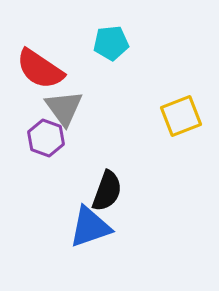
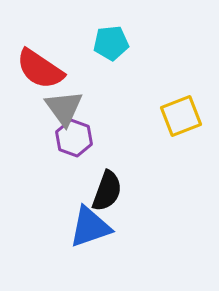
purple hexagon: moved 28 px right
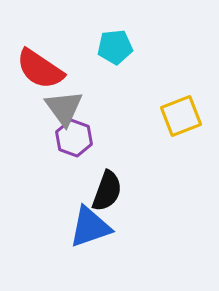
cyan pentagon: moved 4 px right, 4 px down
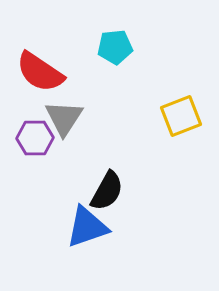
red semicircle: moved 3 px down
gray triangle: moved 10 px down; rotated 9 degrees clockwise
purple hexagon: moved 39 px left; rotated 21 degrees counterclockwise
black semicircle: rotated 9 degrees clockwise
blue triangle: moved 3 px left
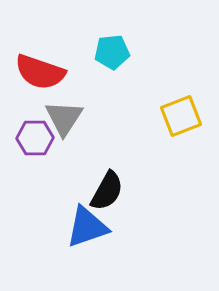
cyan pentagon: moved 3 px left, 5 px down
red semicircle: rotated 15 degrees counterclockwise
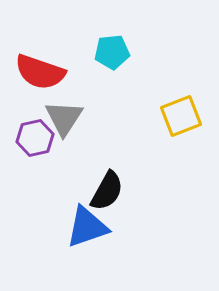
purple hexagon: rotated 12 degrees counterclockwise
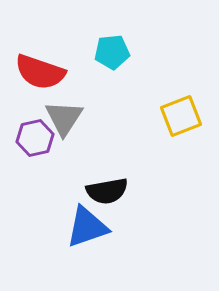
black semicircle: rotated 51 degrees clockwise
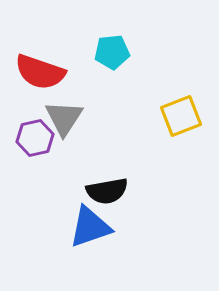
blue triangle: moved 3 px right
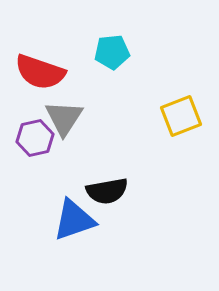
blue triangle: moved 16 px left, 7 px up
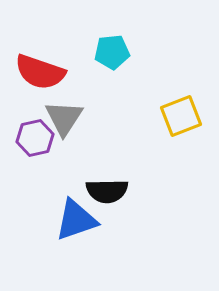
black semicircle: rotated 9 degrees clockwise
blue triangle: moved 2 px right
